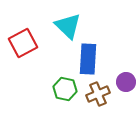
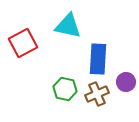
cyan triangle: rotated 32 degrees counterclockwise
blue rectangle: moved 10 px right
brown cross: moved 1 px left
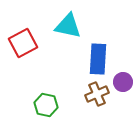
purple circle: moved 3 px left
green hexagon: moved 19 px left, 16 px down
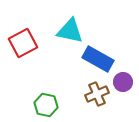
cyan triangle: moved 2 px right, 5 px down
blue rectangle: rotated 64 degrees counterclockwise
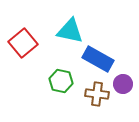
red square: rotated 12 degrees counterclockwise
purple circle: moved 2 px down
brown cross: rotated 30 degrees clockwise
green hexagon: moved 15 px right, 24 px up
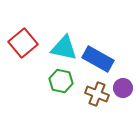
cyan triangle: moved 6 px left, 17 px down
purple circle: moved 4 px down
brown cross: rotated 15 degrees clockwise
